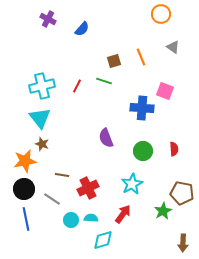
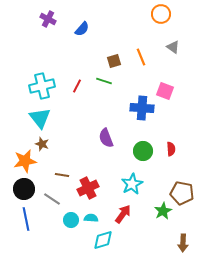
red semicircle: moved 3 px left
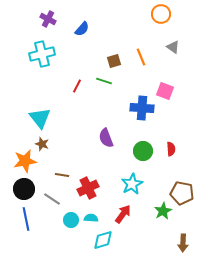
cyan cross: moved 32 px up
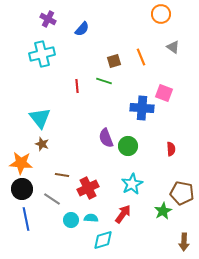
red line: rotated 32 degrees counterclockwise
pink square: moved 1 px left, 2 px down
green circle: moved 15 px left, 5 px up
orange star: moved 4 px left, 2 px down; rotated 15 degrees clockwise
black circle: moved 2 px left
brown arrow: moved 1 px right, 1 px up
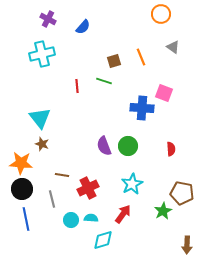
blue semicircle: moved 1 px right, 2 px up
purple semicircle: moved 2 px left, 8 px down
gray line: rotated 42 degrees clockwise
brown arrow: moved 3 px right, 3 px down
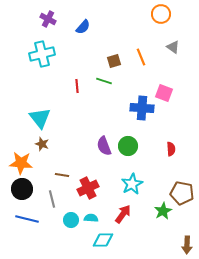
blue line: moved 1 px right; rotated 65 degrees counterclockwise
cyan diamond: rotated 15 degrees clockwise
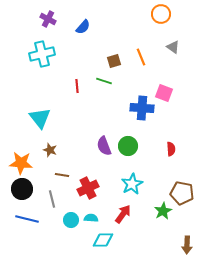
brown star: moved 8 px right, 6 px down
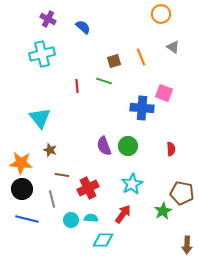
blue semicircle: rotated 91 degrees counterclockwise
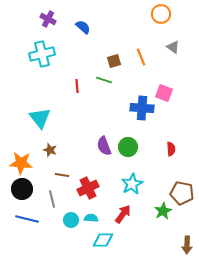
green line: moved 1 px up
green circle: moved 1 px down
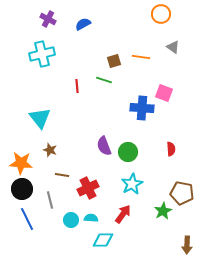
blue semicircle: moved 3 px up; rotated 70 degrees counterclockwise
orange line: rotated 60 degrees counterclockwise
green circle: moved 5 px down
gray line: moved 2 px left, 1 px down
blue line: rotated 50 degrees clockwise
